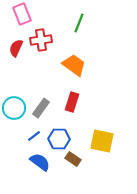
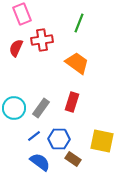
red cross: moved 1 px right
orange trapezoid: moved 3 px right, 2 px up
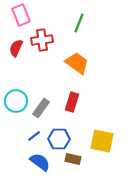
pink rectangle: moved 1 px left, 1 px down
cyan circle: moved 2 px right, 7 px up
brown rectangle: rotated 21 degrees counterclockwise
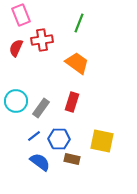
brown rectangle: moved 1 px left
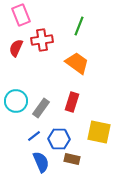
green line: moved 3 px down
yellow square: moved 3 px left, 9 px up
blue semicircle: moved 1 px right; rotated 30 degrees clockwise
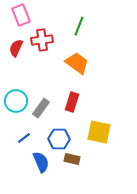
blue line: moved 10 px left, 2 px down
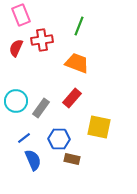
orange trapezoid: rotated 15 degrees counterclockwise
red rectangle: moved 4 px up; rotated 24 degrees clockwise
yellow square: moved 5 px up
blue semicircle: moved 8 px left, 2 px up
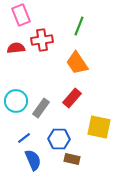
red semicircle: rotated 60 degrees clockwise
orange trapezoid: rotated 145 degrees counterclockwise
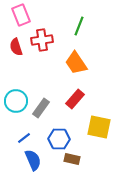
red semicircle: moved 1 px up; rotated 102 degrees counterclockwise
orange trapezoid: moved 1 px left
red rectangle: moved 3 px right, 1 px down
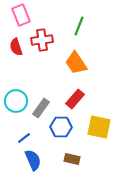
blue hexagon: moved 2 px right, 12 px up
